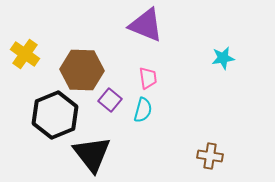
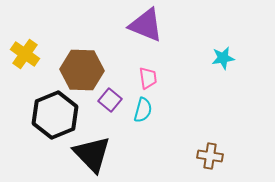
black triangle: rotated 6 degrees counterclockwise
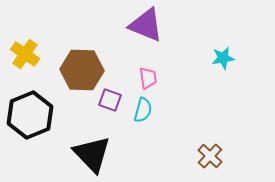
purple square: rotated 20 degrees counterclockwise
black hexagon: moved 25 px left
brown cross: rotated 35 degrees clockwise
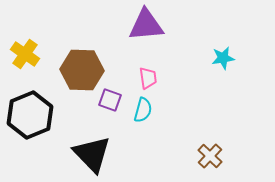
purple triangle: rotated 27 degrees counterclockwise
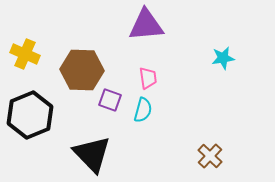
yellow cross: rotated 12 degrees counterclockwise
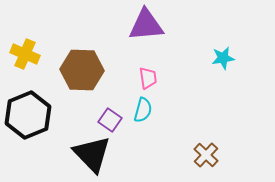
purple square: moved 20 px down; rotated 15 degrees clockwise
black hexagon: moved 2 px left
brown cross: moved 4 px left, 1 px up
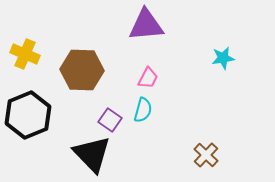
pink trapezoid: rotated 35 degrees clockwise
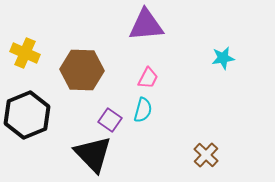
yellow cross: moved 1 px up
black hexagon: moved 1 px left
black triangle: moved 1 px right
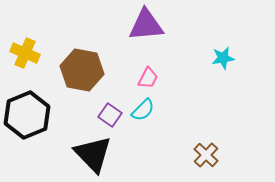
brown hexagon: rotated 9 degrees clockwise
cyan semicircle: rotated 30 degrees clockwise
purple square: moved 5 px up
